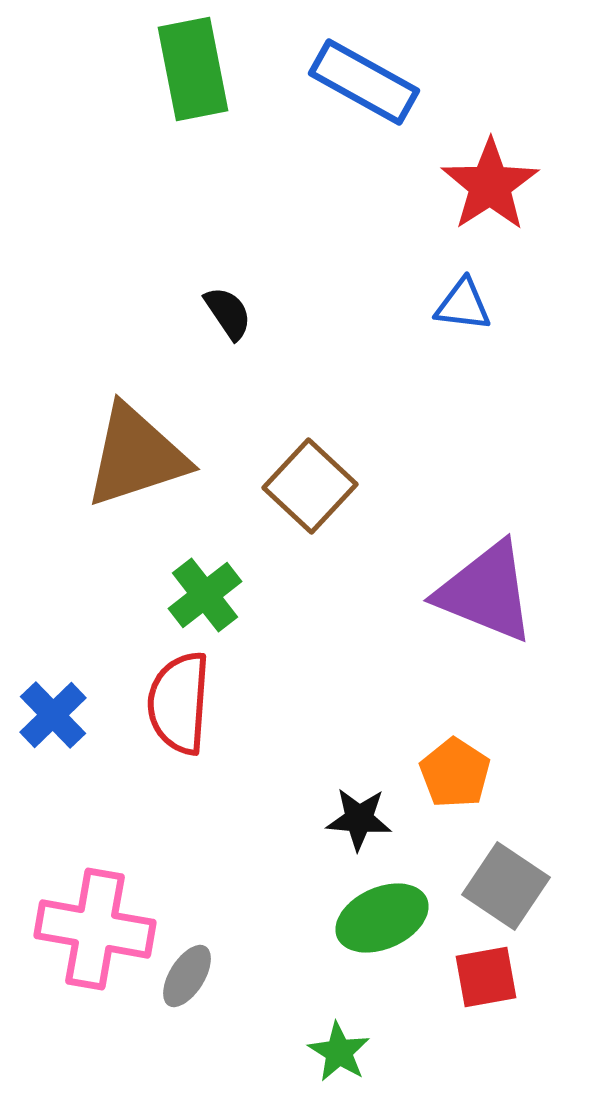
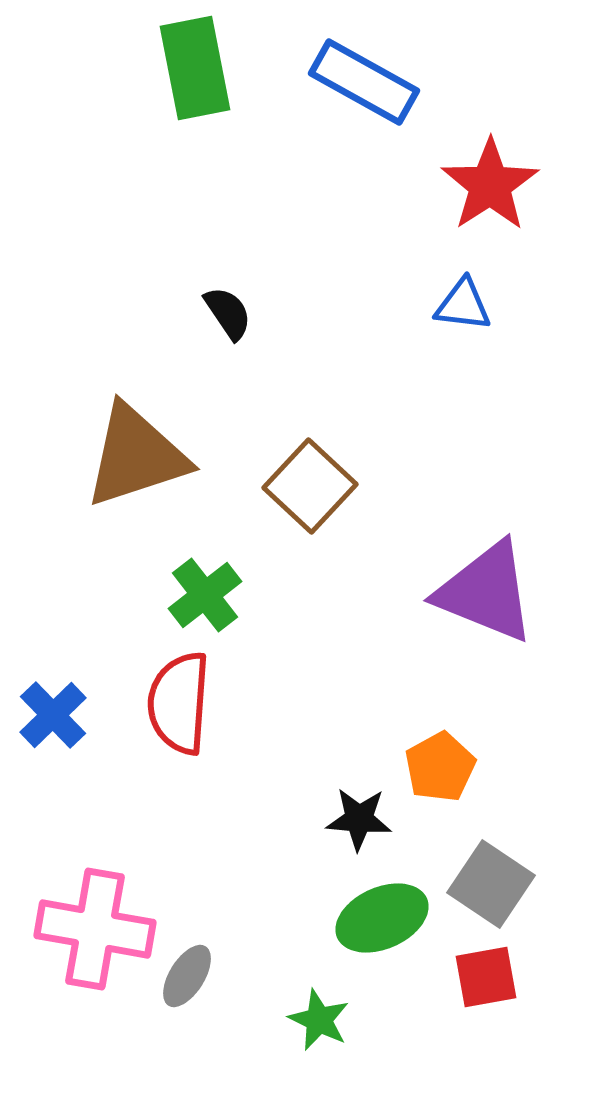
green rectangle: moved 2 px right, 1 px up
orange pentagon: moved 15 px left, 6 px up; rotated 10 degrees clockwise
gray square: moved 15 px left, 2 px up
green star: moved 20 px left, 32 px up; rotated 6 degrees counterclockwise
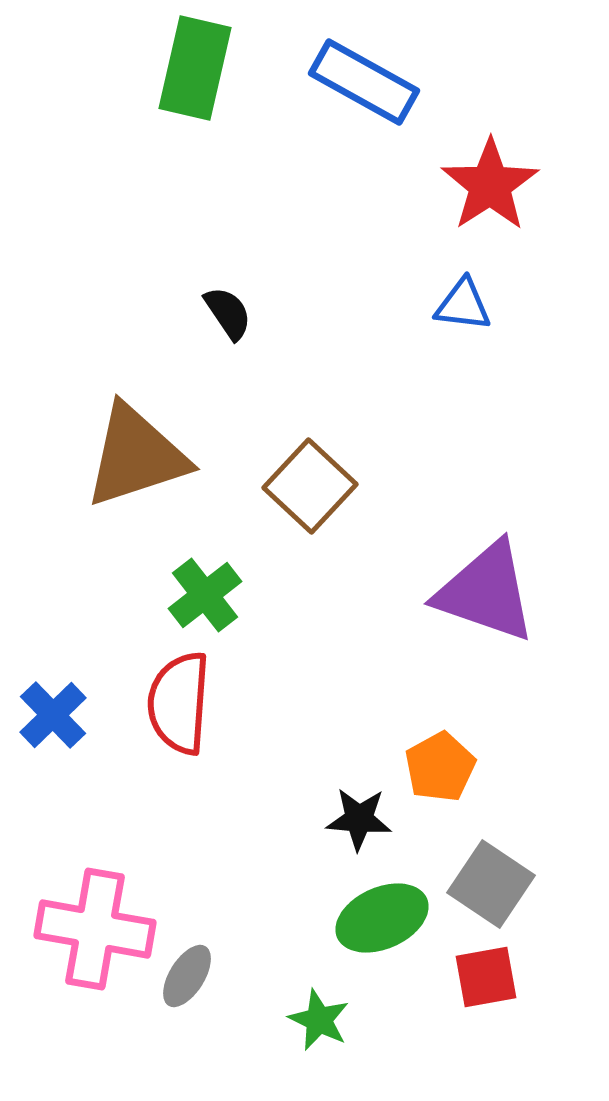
green rectangle: rotated 24 degrees clockwise
purple triangle: rotated 3 degrees counterclockwise
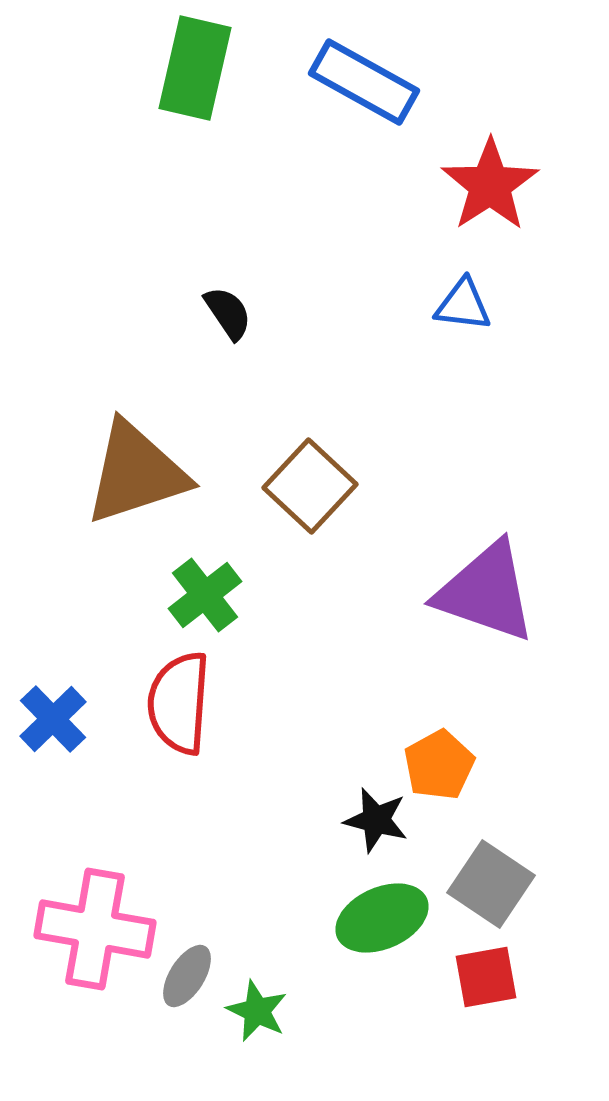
brown triangle: moved 17 px down
blue cross: moved 4 px down
orange pentagon: moved 1 px left, 2 px up
black star: moved 17 px right, 1 px down; rotated 10 degrees clockwise
green star: moved 62 px left, 9 px up
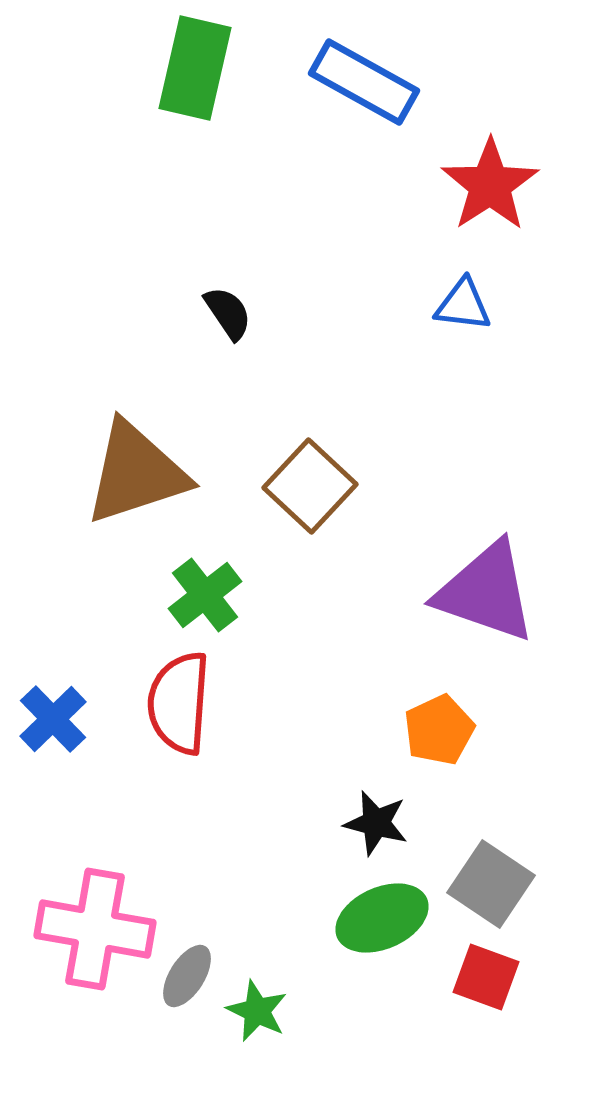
orange pentagon: moved 35 px up; rotated 4 degrees clockwise
black star: moved 3 px down
red square: rotated 30 degrees clockwise
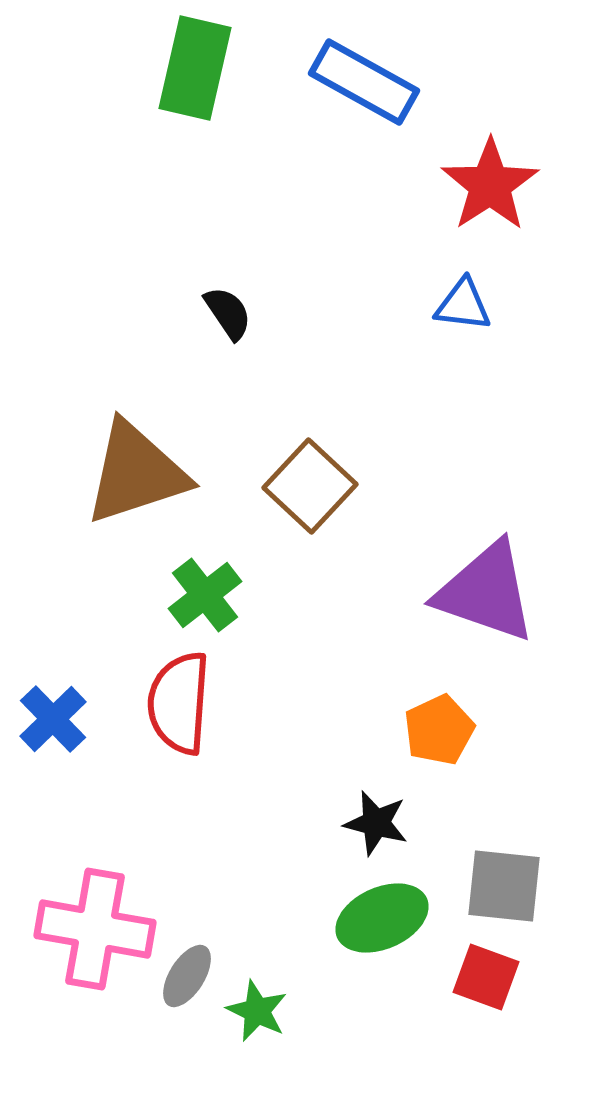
gray square: moved 13 px right, 2 px down; rotated 28 degrees counterclockwise
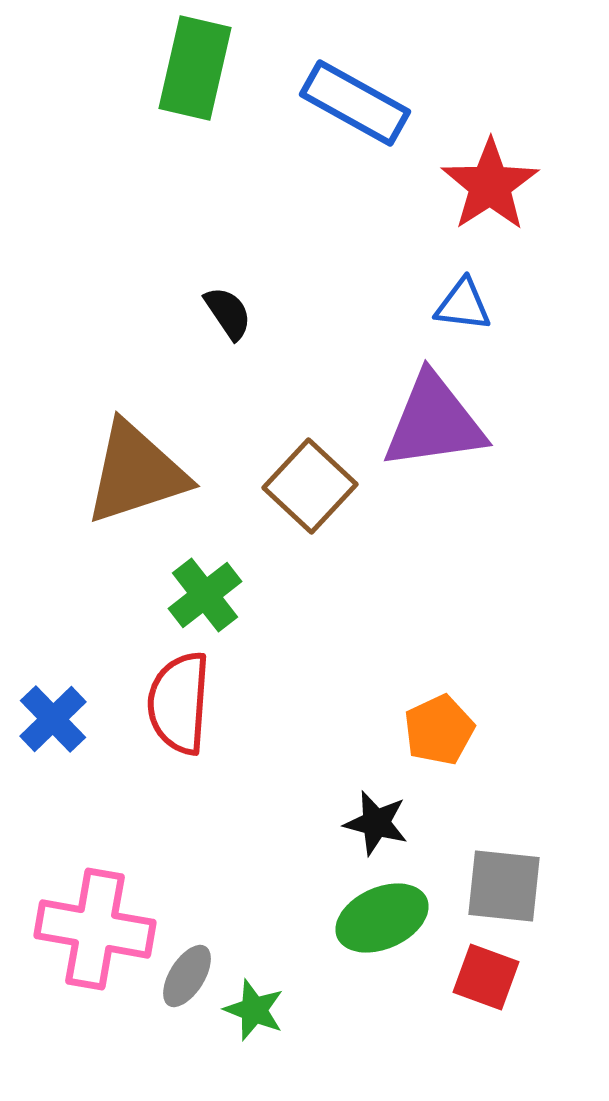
blue rectangle: moved 9 px left, 21 px down
purple triangle: moved 52 px left, 170 px up; rotated 27 degrees counterclockwise
green star: moved 3 px left, 1 px up; rotated 4 degrees counterclockwise
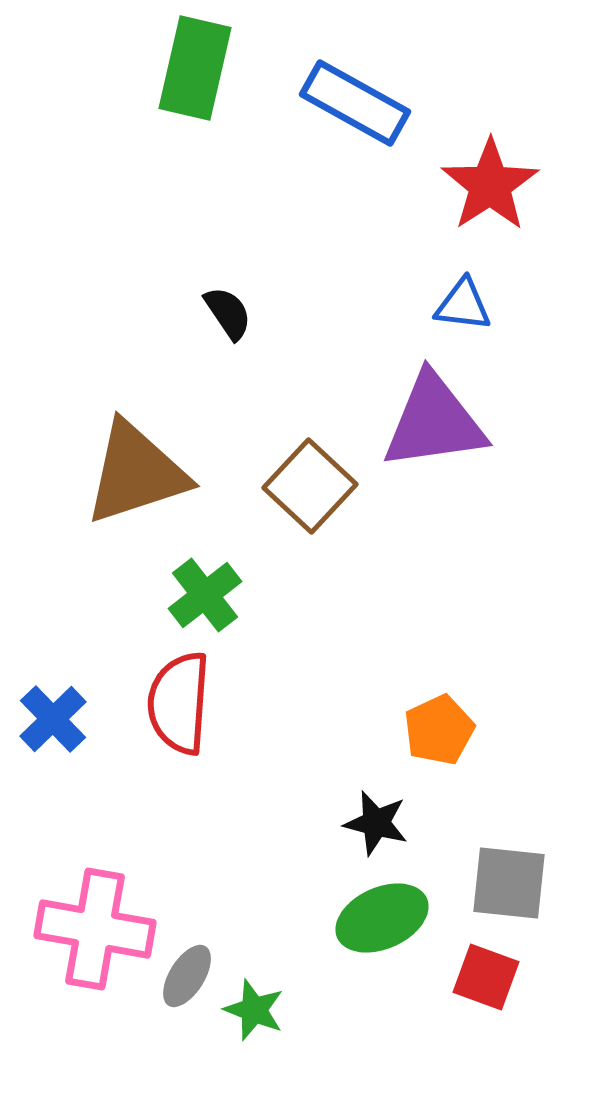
gray square: moved 5 px right, 3 px up
